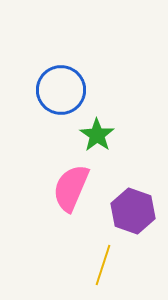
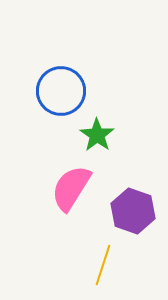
blue circle: moved 1 px down
pink semicircle: rotated 9 degrees clockwise
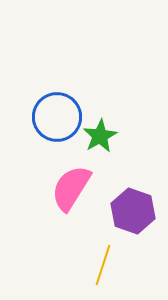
blue circle: moved 4 px left, 26 px down
green star: moved 3 px right, 1 px down; rotated 8 degrees clockwise
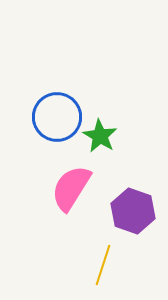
green star: rotated 12 degrees counterclockwise
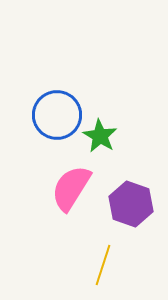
blue circle: moved 2 px up
purple hexagon: moved 2 px left, 7 px up
